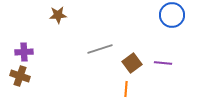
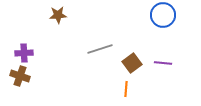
blue circle: moved 9 px left
purple cross: moved 1 px down
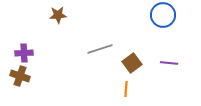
purple line: moved 6 px right
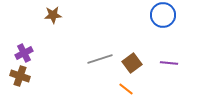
brown star: moved 5 px left
gray line: moved 10 px down
purple cross: rotated 24 degrees counterclockwise
orange line: rotated 56 degrees counterclockwise
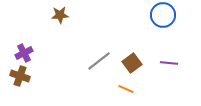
brown star: moved 7 px right
gray line: moved 1 px left, 2 px down; rotated 20 degrees counterclockwise
orange line: rotated 14 degrees counterclockwise
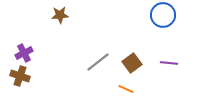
gray line: moved 1 px left, 1 px down
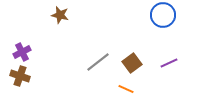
brown star: rotated 18 degrees clockwise
purple cross: moved 2 px left, 1 px up
purple line: rotated 30 degrees counterclockwise
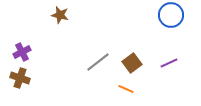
blue circle: moved 8 px right
brown cross: moved 2 px down
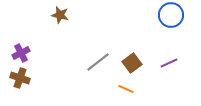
purple cross: moved 1 px left, 1 px down
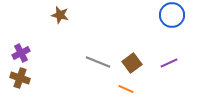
blue circle: moved 1 px right
gray line: rotated 60 degrees clockwise
